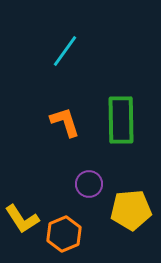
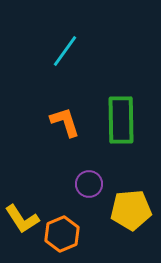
orange hexagon: moved 2 px left
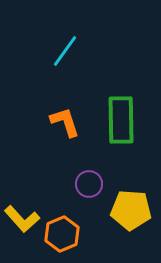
yellow pentagon: rotated 9 degrees clockwise
yellow L-shape: rotated 9 degrees counterclockwise
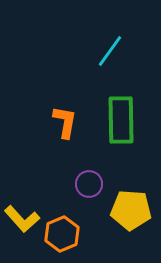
cyan line: moved 45 px right
orange L-shape: rotated 28 degrees clockwise
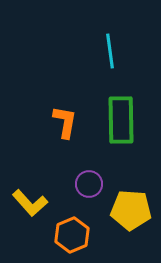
cyan line: rotated 44 degrees counterclockwise
yellow L-shape: moved 8 px right, 16 px up
orange hexagon: moved 10 px right, 1 px down
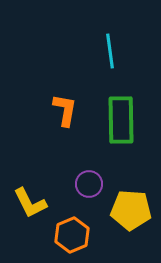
orange L-shape: moved 12 px up
yellow L-shape: rotated 15 degrees clockwise
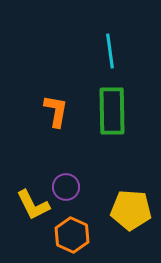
orange L-shape: moved 9 px left, 1 px down
green rectangle: moved 9 px left, 9 px up
purple circle: moved 23 px left, 3 px down
yellow L-shape: moved 3 px right, 2 px down
orange hexagon: rotated 12 degrees counterclockwise
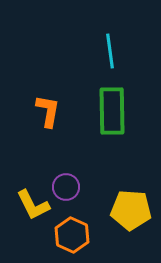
orange L-shape: moved 8 px left
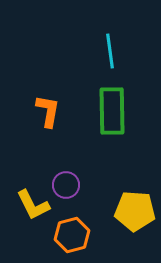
purple circle: moved 2 px up
yellow pentagon: moved 4 px right, 1 px down
orange hexagon: rotated 20 degrees clockwise
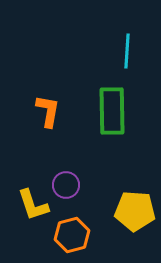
cyan line: moved 17 px right; rotated 12 degrees clockwise
yellow L-shape: rotated 9 degrees clockwise
